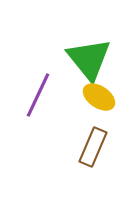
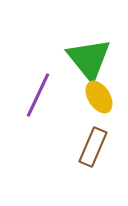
yellow ellipse: rotated 24 degrees clockwise
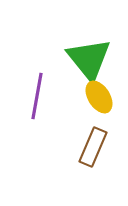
purple line: moved 1 px left, 1 px down; rotated 15 degrees counterclockwise
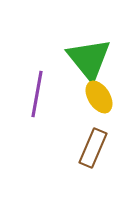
purple line: moved 2 px up
brown rectangle: moved 1 px down
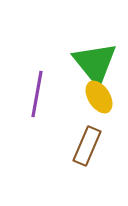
green triangle: moved 6 px right, 4 px down
brown rectangle: moved 6 px left, 2 px up
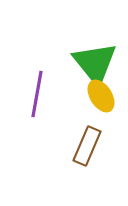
yellow ellipse: moved 2 px right, 1 px up
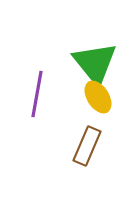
yellow ellipse: moved 3 px left, 1 px down
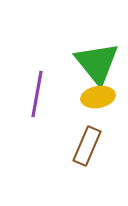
green triangle: moved 2 px right
yellow ellipse: rotated 68 degrees counterclockwise
